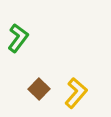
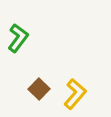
yellow L-shape: moved 1 px left, 1 px down
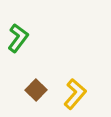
brown square: moved 3 px left, 1 px down
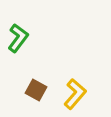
brown square: rotated 15 degrees counterclockwise
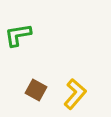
green L-shape: moved 3 px up; rotated 136 degrees counterclockwise
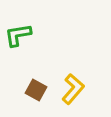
yellow L-shape: moved 2 px left, 5 px up
